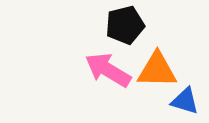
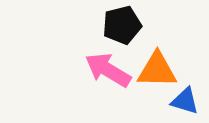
black pentagon: moved 3 px left
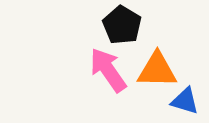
black pentagon: rotated 27 degrees counterclockwise
pink arrow: rotated 24 degrees clockwise
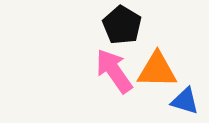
pink arrow: moved 6 px right, 1 px down
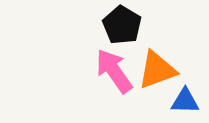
orange triangle: rotated 21 degrees counterclockwise
blue triangle: rotated 16 degrees counterclockwise
